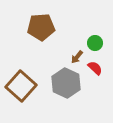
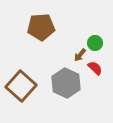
brown arrow: moved 3 px right, 2 px up
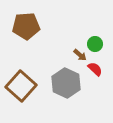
brown pentagon: moved 15 px left, 1 px up
green circle: moved 1 px down
brown arrow: rotated 88 degrees counterclockwise
red semicircle: moved 1 px down
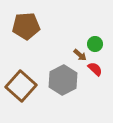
gray hexagon: moved 3 px left, 3 px up; rotated 8 degrees clockwise
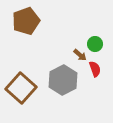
brown pentagon: moved 5 px up; rotated 16 degrees counterclockwise
red semicircle: rotated 28 degrees clockwise
brown square: moved 2 px down
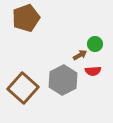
brown pentagon: moved 3 px up
brown arrow: rotated 72 degrees counterclockwise
red semicircle: moved 2 px left, 2 px down; rotated 105 degrees clockwise
brown square: moved 2 px right
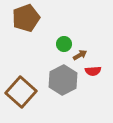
green circle: moved 31 px left
brown square: moved 2 px left, 4 px down
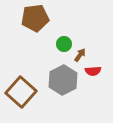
brown pentagon: moved 9 px right; rotated 12 degrees clockwise
brown arrow: rotated 24 degrees counterclockwise
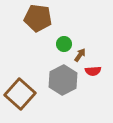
brown pentagon: moved 3 px right; rotated 16 degrees clockwise
brown square: moved 1 px left, 2 px down
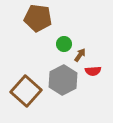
brown square: moved 6 px right, 3 px up
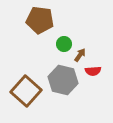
brown pentagon: moved 2 px right, 2 px down
gray hexagon: rotated 20 degrees counterclockwise
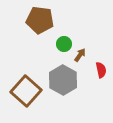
red semicircle: moved 8 px right, 1 px up; rotated 98 degrees counterclockwise
gray hexagon: rotated 16 degrees clockwise
